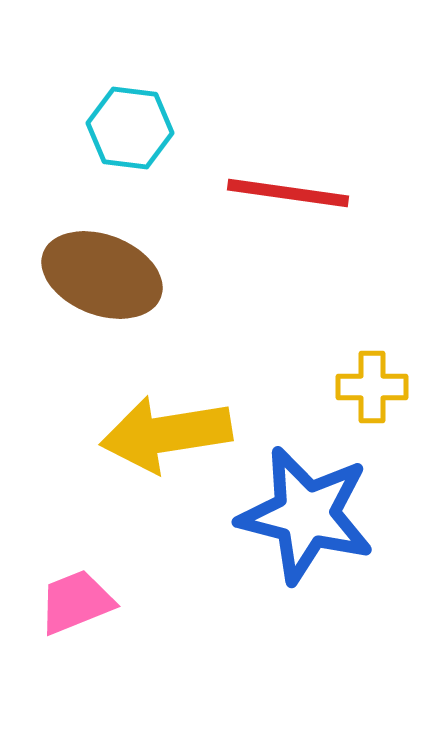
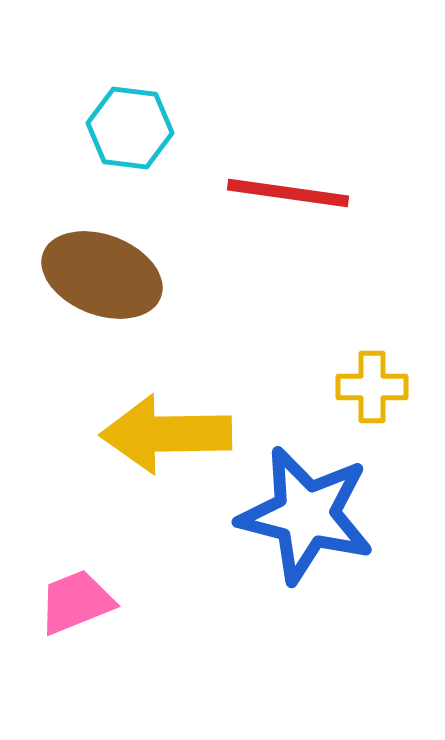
yellow arrow: rotated 8 degrees clockwise
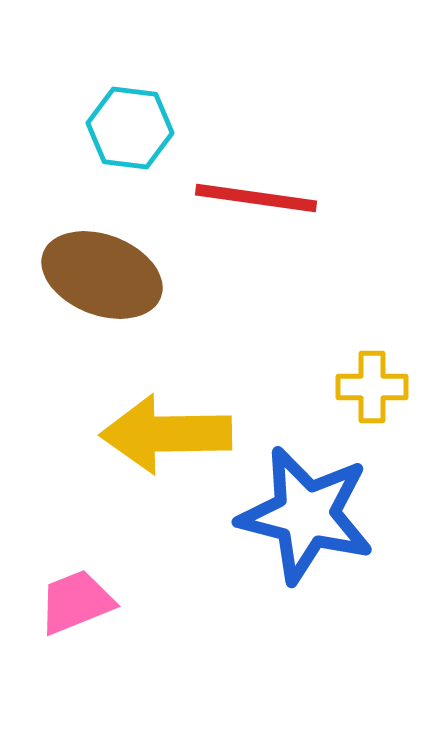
red line: moved 32 px left, 5 px down
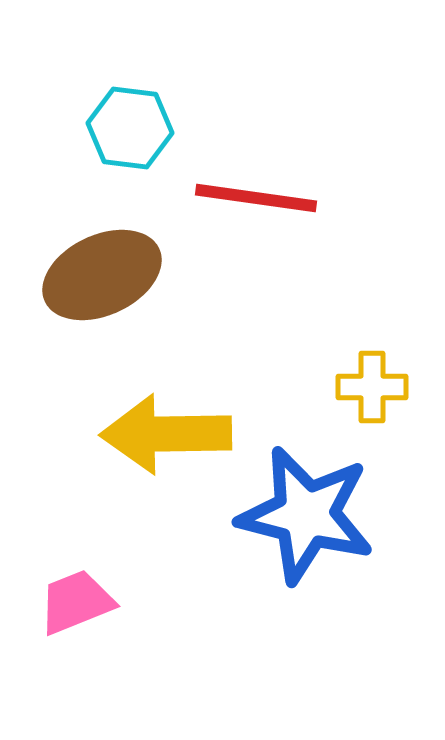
brown ellipse: rotated 46 degrees counterclockwise
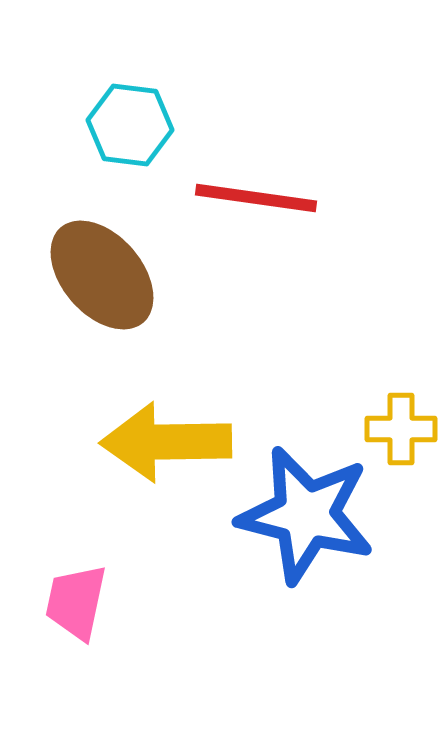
cyan hexagon: moved 3 px up
brown ellipse: rotated 74 degrees clockwise
yellow cross: moved 29 px right, 42 px down
yellow arrow: moved 8 px down
pink trapezoid: rotated 56 degrees counterclockwise
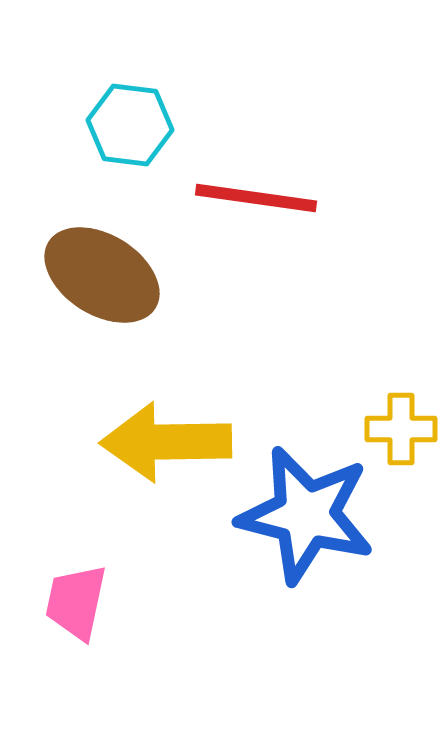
brown ellipse: rotated 17 degrees counterclockwise
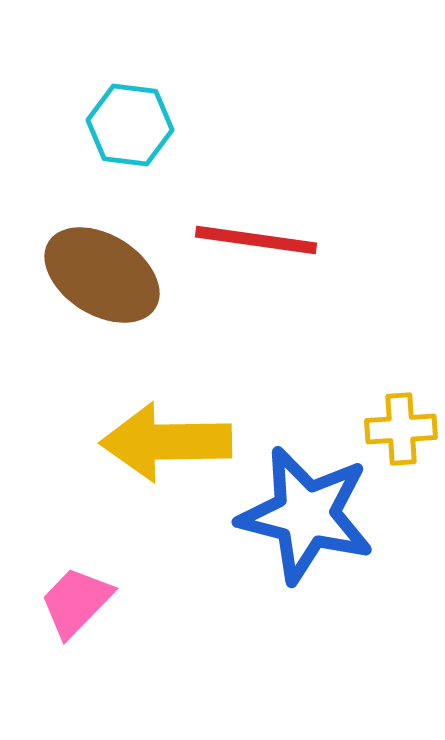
red line: moved 42 px down
yellow cross: rotated 4 degrees counterclockwise
pink trapezoid: rotated 32 degrees clockwise
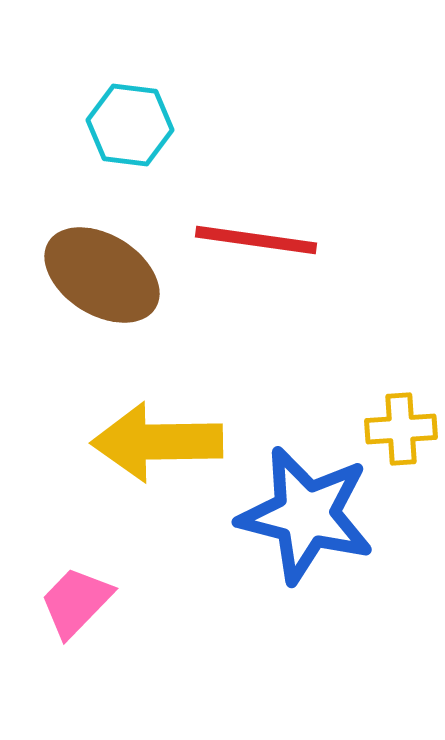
yellow arrow: moved 9 px left
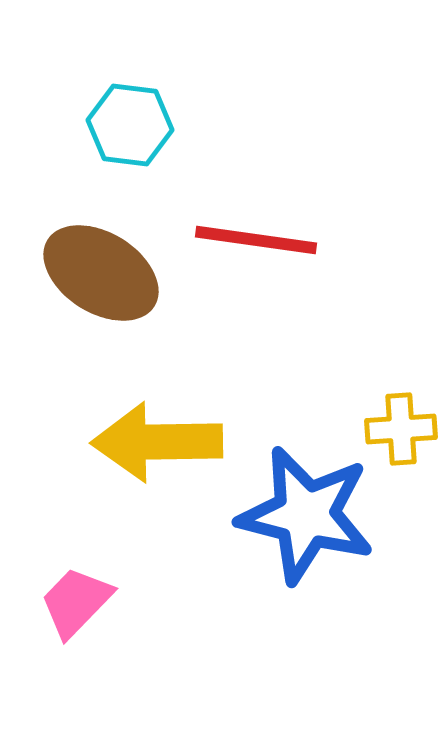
brown ellipse: moved 1 px left, 2 px up
